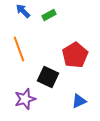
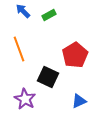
purple star: rotated 25 degrees counterclockwise
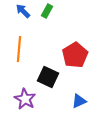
green rectangle: moved 2 px left, 4 px up; rotated 32 degrees counterclockwise
orange line: rotated 25 degrees clockwise
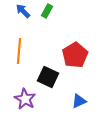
orange line: moved 2 px down
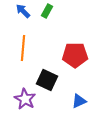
orange line: moved 4 px right, 3 px up
red pentagon: rotated 30 degrees clockwise
black square: moved 1 px left, 3 px down
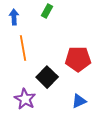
blue arrow: moved 9 px left, 6 px down; rotated 42 degrees clockwise
orange line: rotated 15 degrees counterclockwise
red pentagon: moved 3 px right, 4 px down
black square: moved 3 px up; rotated 20 degrees clockwise
